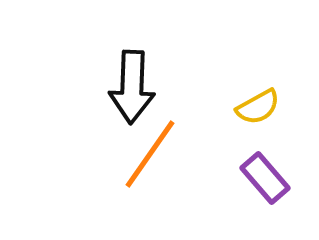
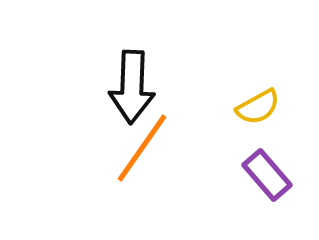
orange line: moved 8 px left, 6 px up
purple rectangle: moved 2 px right, 3 px up
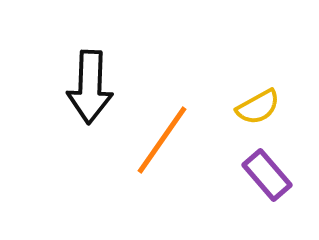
black arrow: moved 42 px left
orange line: moved 20 px right, 8 px up
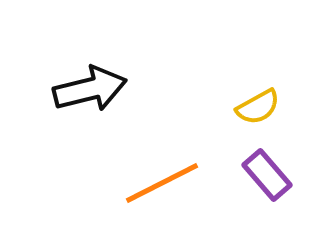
black arrow: moved 2 px down; rotated 106 degrees counterclockwise
orange line: moved 43 px down; rotated 28 degrees clockwise
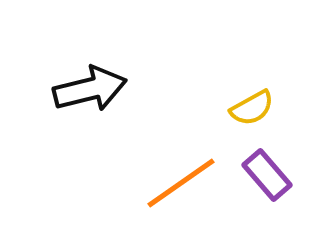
yellow semicircle: moved 6 px left, 1 px down
orange line: moved 19 px right; rotated 8 degrees counterclockwise
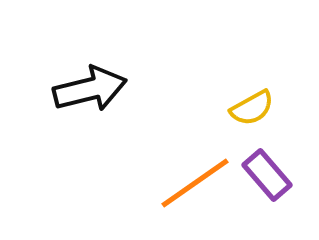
orange line: moved 14 px right
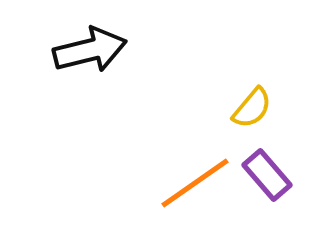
black arrow: moved 39 px up
yellow semicircle: rotated 21 degrees counterclockwise
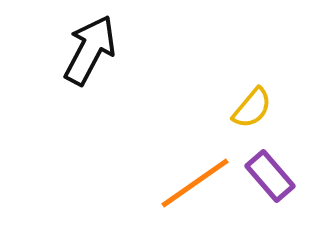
black arrow: rotated 48 degrees counterclockwise
purple rectangle: moved 3 px right, 1 px down
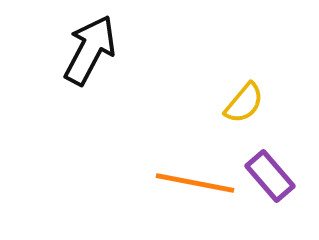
yellow semicircle: moved 8 px left, 5 px up
orange line: rotated 46 degrees clockwise
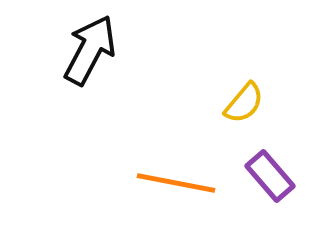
orange line: moved 19 px left
